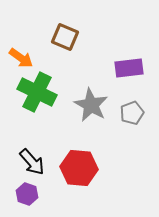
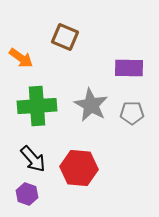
purple rectangle: rotated 8 degrees clockwise
green cross: moved 14 px down; rotated 30 degrees counterclockwise
gray pentagon: rotated 20 degrees clockwise
black arrow: moved 1 px right, 3 px up
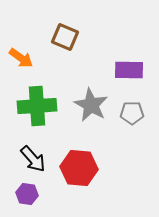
purple rectangle: moved 2 px down
purple hexagon: rotated 10 degrees counterclockwise
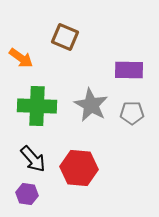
green cross: rotated 6 degrees clockwise
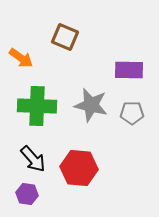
gray star: rotated 16 degrees counterclockwise
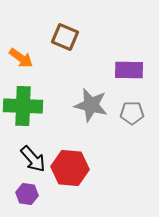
green cross: moved 14 px left
red hexagon: moved 9 px left
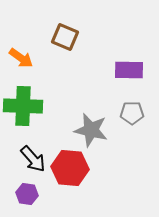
gray star: moved 25 px down
